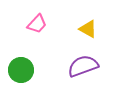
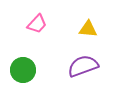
yellow triangle: rotated 24 degrees counterclockwise
green circle: moved 2 px right
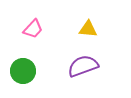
pink trapezoid: moved 4 px left, 5 px down
green circle: moved 1 px down
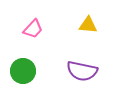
yellow triangle: moved 4 px up
purple semicircle: moved 1 px left, 5 px down; rotated 148 degrees counterclockwise
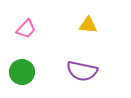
pink trapezoid: moved 7 px left
green circle: moved 1 px left, 1 px down
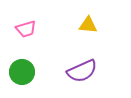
pink trapezoid: rotated 30 degrees clockwise
purple semicircle: rotated 36 degrees counterclockwise
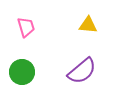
pink trapezoid: moved 2 px up; rotated 90 degrees counterclockwise
purple semicircle: rotated 16 degrees counterclockwise
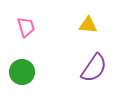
purple semicircle: moved 12 px right, 3 px up; rotated 16 degrees counterclockwise
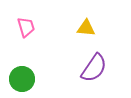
yellow triangle: moved 2 px left, 3 px down
green circle: moved 7 px down
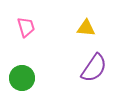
green circle: moved 1 px up
